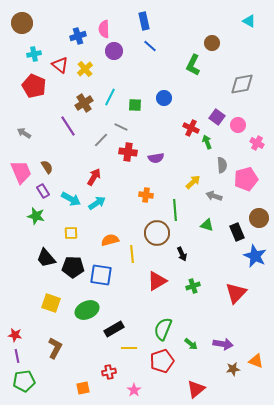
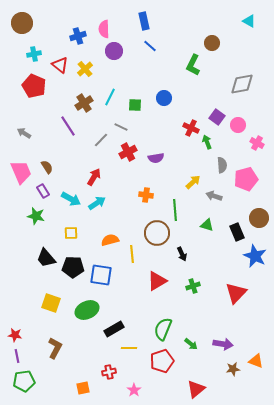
red cross at (128, 152): rotated 36 degrees counterclockwise
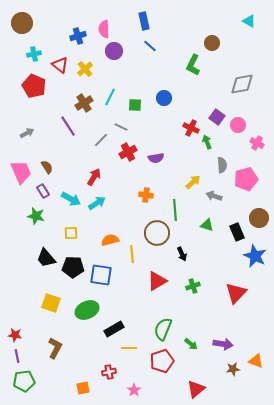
gray arrow at (24, 133): moved 3 px right; rotated 120 degrees clockwise
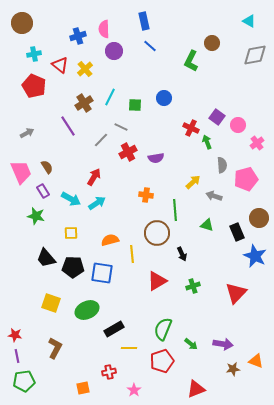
green L-shape at (193, 65): moved 2 px left, 4 px up
gray diamond at (242, 84): moved 13 px right, 29 px up
pink cross at (257, 143): rotated 24 degrees clockwise
blue square at (101, 275): moved 1 px right, 2 px up
red triangle at (196, 389): rotated 18 degrees clockwise
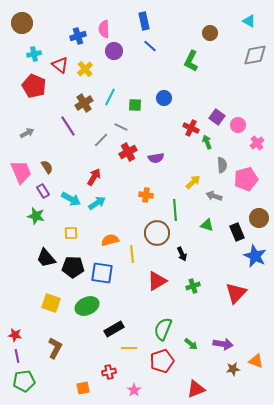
brown circle at (212, 43): moved 2 px left, 10 px up
green ellipse at (87, 310): moved 4 px up
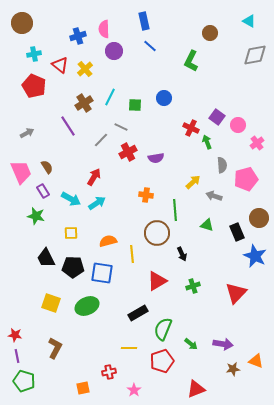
orange semicircle at (110, 240): moved 2 px left, 1 px down
black trapezoid at (46, 258): rotated 15 degrees clockwise
black rectangle at (114, 329): moved 24 px right, 16 px up
green pentagon at (24, 381): rotated 25 degrees clockwise
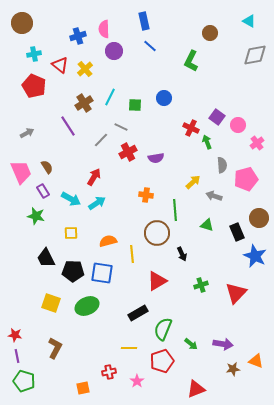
black pentagon at (73, 267): moved 4 px down
green cross at (193, 286): moved 8 px right, 1 px up
pink star at (134, 390): moved 3 px right, 9 px up
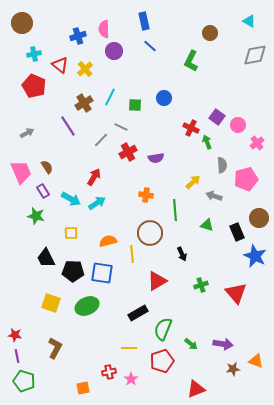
brown circle at (157, 233): moved 7 px left
red triangle at (236, 293): rotated 25 degrees counterclockwise
pink star at (137, 381): moved 6 px left, 2 px up
